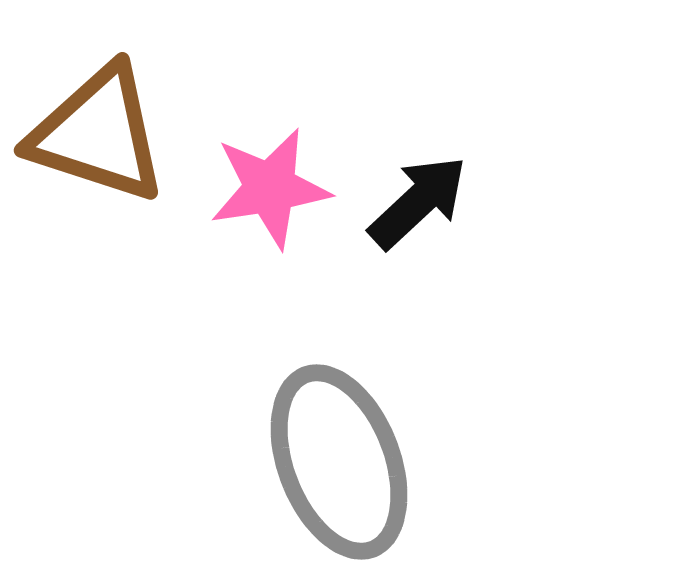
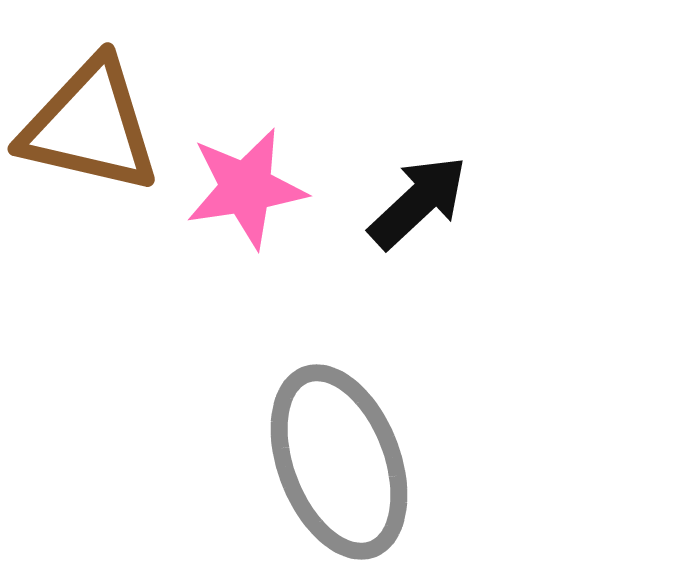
brown triangle: moved 8 px left, 8 px up; rotated 5 degrees counterclockwise
pink star: moved 24 px left
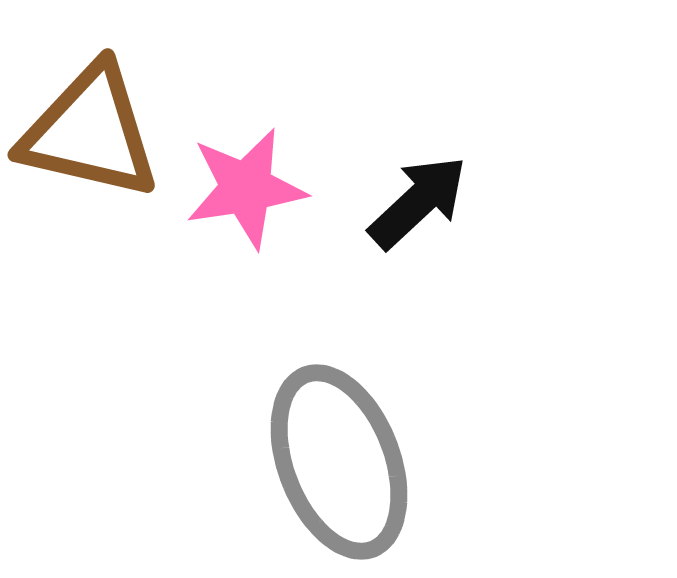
brown triangle: moved 6 px down
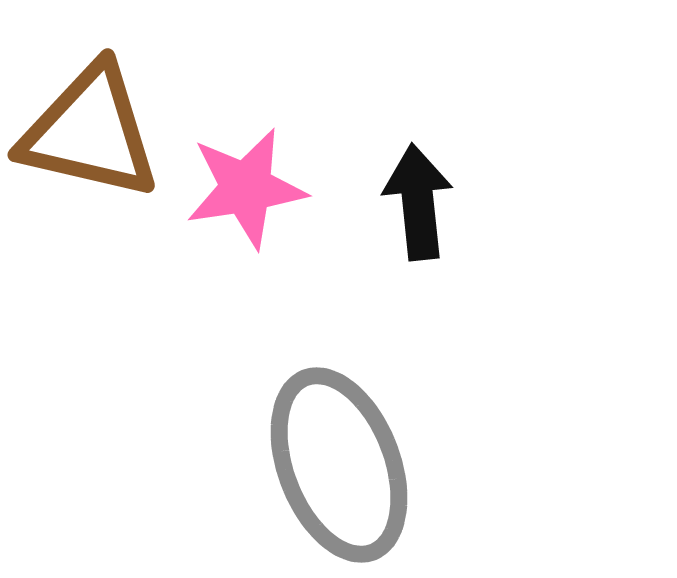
black arrow: rotated 53 degrees counterclockwise
gray ellipse: moved 3 px down
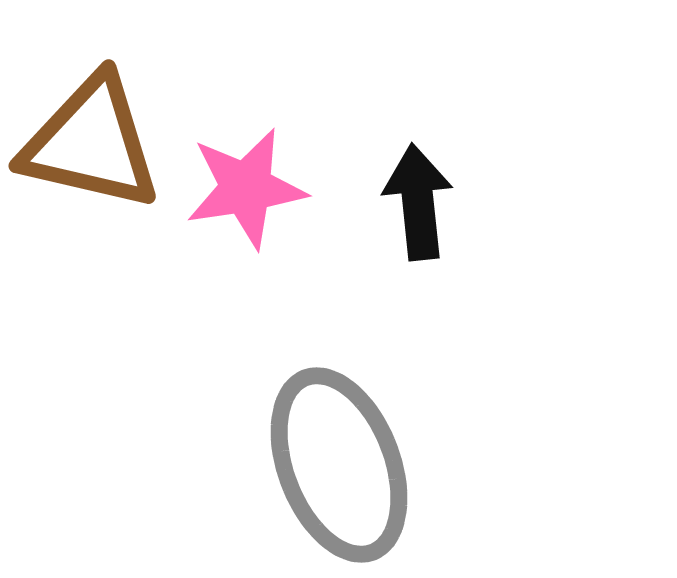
brown triangle: moved 1 px right, 11 px down
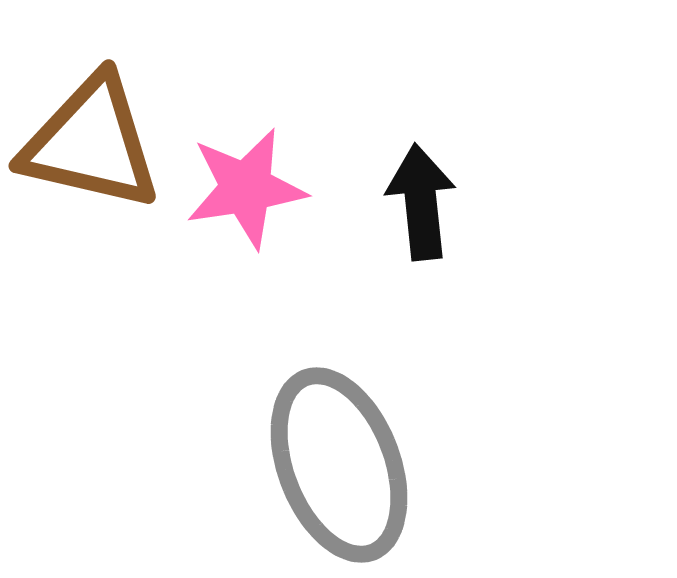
black arrow: moved 3 px right
